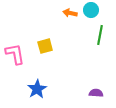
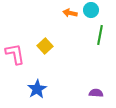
yellow square: rotated 28 degrees counterclockwise
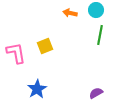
cyan circle: moved 5 px right
yellow square: rotated 21 degrees clockwise
pink L-shape: moved 1 px right, 1 px up
purple semicircle: rotated 32 degrees counterclockwise
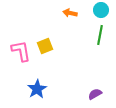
cyan circle: moved 5 px right
pink L-shape: moved 5 px right, 2 px up
purple semicircle: moved 1 px left, 1 px down
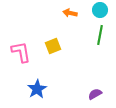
cyan circle: moved 1 px left
yellow square: moved 8 px right
pink L-shape: moved 1 px down
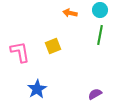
pink L-shape: moved 1 px left
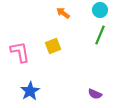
orange arrow: moved 7 px left; rotated 24 degrees clockwise
green line: rotated 12 degrees clockwise
blue star: moved 7 px left, 2 px down
purple semicircle: rotated 128 degrees counterclockwise
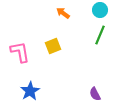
purple semicircle: rotated 40 degrees clockwise
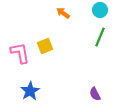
green line: moved 2 px down
yellow square: moved 8 px left
pink L-shape: moved 1 px down
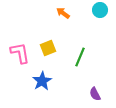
green line: moved 20 px left, 20 px down
yellow square: moved 3 px right, 2 px down
blue star: moved 12 px right, 10 px up
